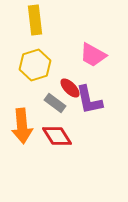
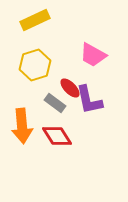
yellow rectangle: rotated 72 degrees clockwise
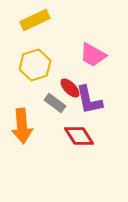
red diamond: moved 22 px right
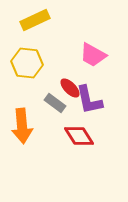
yellow hexagon: moved 8 px left, 2 px up; rotated 24 degrees clockwise
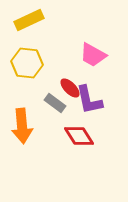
yellow rectangle: moved 6 px left
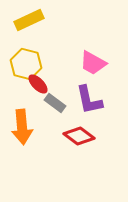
pink trapezoid: moved 8 px down
yellow hexagon: moved 1 px left, 1 px down; rotated 8 degrees clockwise
red ellipse: moved 32 px left, 4 px up
orange arrow: moved 1 px down
red diamond: rotated 20 degrees counterclockwise
